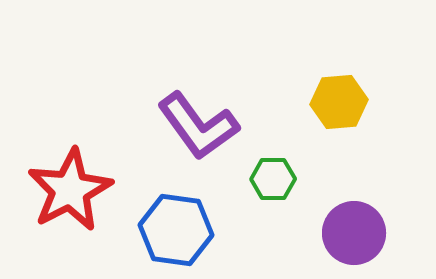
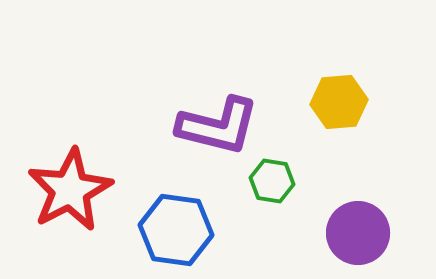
purple L-shape: moved 20 px right; rotated 40 degrees counterclockwise
green hexagon: moved 1 px left, 2 px down; rotated 9 degrees clockwise
purple circle: moved 4 px right
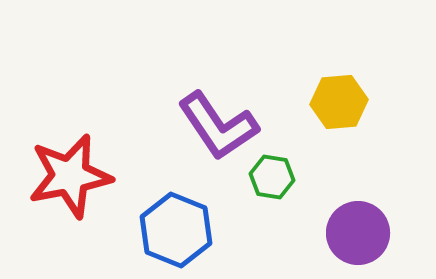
purple L-shape: rotated 42 degrees clockwise
green hexagon: moved 4 px up
red star: moved 14 px up; rotated 16 degrees clockwise
blue hexagon: rotated 14 degrees clockwise
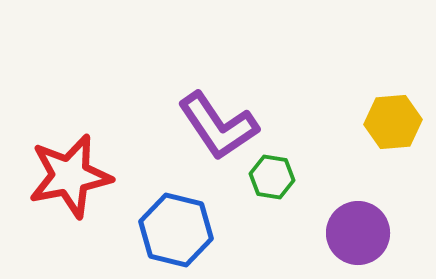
yellow hexagon: moved 54 px right, 20 px down
blue hexagon: rotated 8 degrees counterclockwise
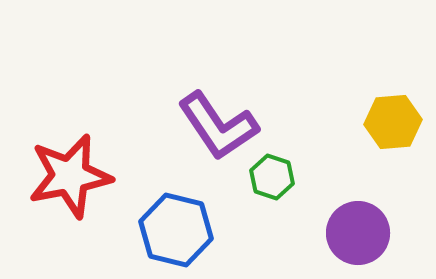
green hexagon: rotated 9 degrees clockwise
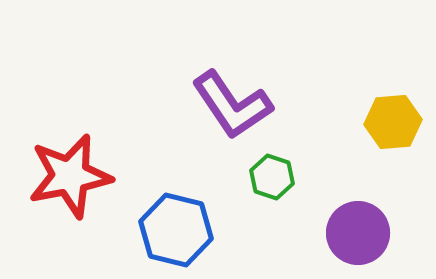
purple L-shape: moved 14 px right, 21 px up
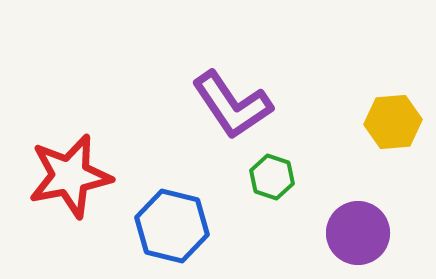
blue hexagon: moved 4 px left, 4 px up
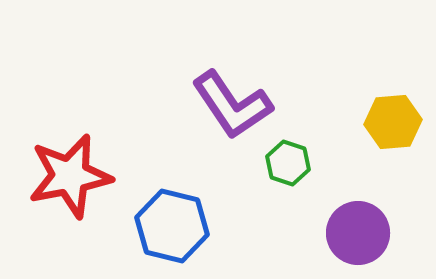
green hexagon: moved 16 px right, 14 px up
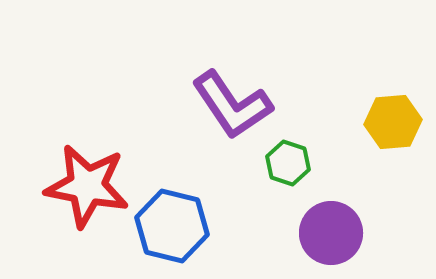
red star: moved 17 px right, 10 px down; rotated 22 degrees clockwise
purple circle: moved 27 px left
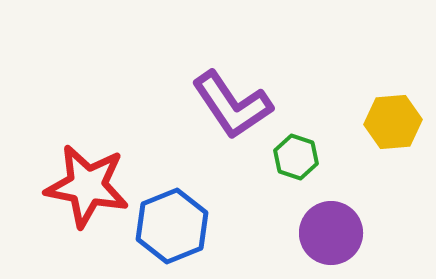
green hexagon: moved 8 px right, 6 px up
blue hexagon: rotated 24 degrees clockwise
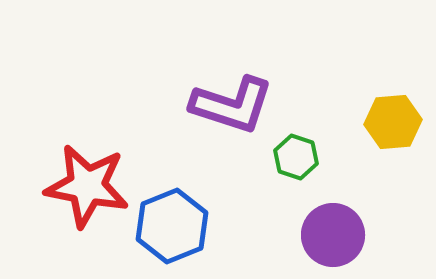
purple L-shape: rotated 38 degrees counterclockwise
purple circle: moved 2 px right, 2 px down
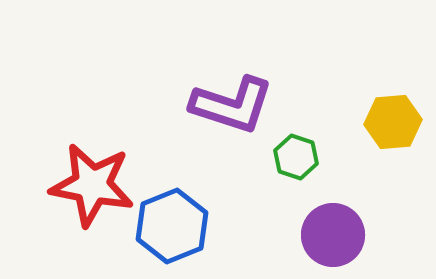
red star: moved 5 px right, 1 px up
